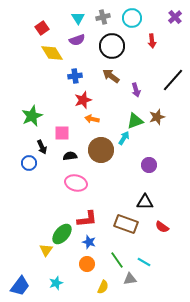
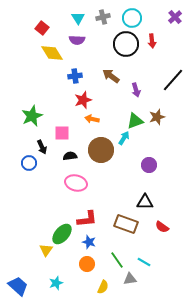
red square: rotated 16 degrees counterclockwise
purple semicircle: rotated 21 degrees clockwise
black circle: moved 14 px right, 2 px up
blue trapezoid: moved 2 px left; rotated 85 degrees counterclockwise
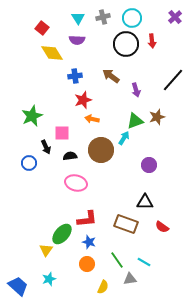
black arrow: moved 4 px right
cyan star: moved 7 px left, 4 px up
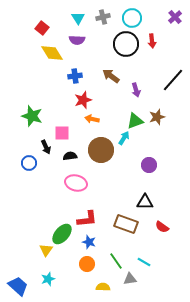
green star: rotated 30 degrees counterclockwise
green line: moved 1 px left, 1 px down
cyan star: moved 1 px left
yellow semicircle: rotated 112 degrees counterclockwise
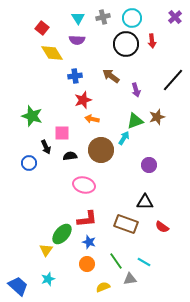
pink ellipse: moved 8 px right, 2 px down
yellow semicircle: rotated 24 degrees counterclockwise
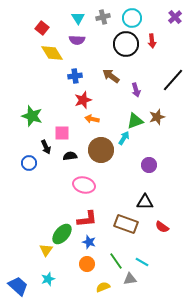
cyan line: moved 2 px left
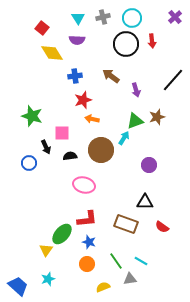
cyan line: moved 1 px left, 1 px up
